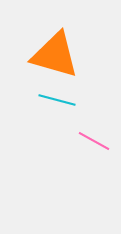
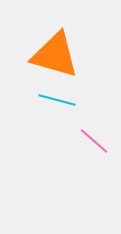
pink line: rotated 12 degrees clockwise
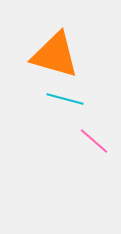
cyan line: moved 8 px right, 1 px up
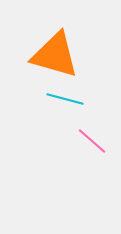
pink line: moved 2 px left
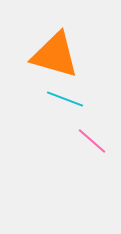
cyan line: rotated 6 degrees clockwise
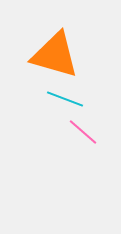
pink line: moved 9 px left, 9 px up
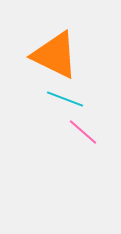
orange triangle: rotated 10 degrees clockwise
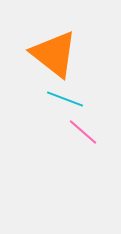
orange triangle: moved 1 px left, 1 px up; rotated 12 degrees clockwise
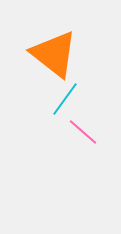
cyan line: rotated 75 degrees counterclockwise
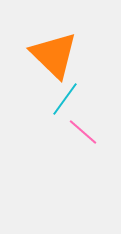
orange triangle: moved 1 px down; rotated 6 degrees clockwise
